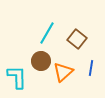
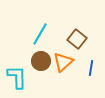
cyan line: moved 7 px left, 1 px down
orange triangle: moved 10 px up
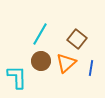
orange triangle: moved 3 px right, 1 px down
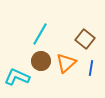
brown square: moved 8 px right
cyan L-shape: rotated 65 degrees counterclockwise
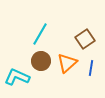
brown square: rotated 18 degrees clockwise
orange triangle: moved 1 px right
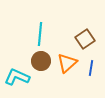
cyan line: rotated 25 degrees counterclockwise
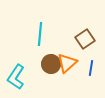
brown circle: moved 10 px right, 3 px down
cyan L-shape: moved 1 px left; rotated 80 degrees counterclockwise
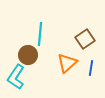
brown circle: moved 23 px left, 9 px up
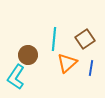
cyan line: moved 14 px right, 5 px down
